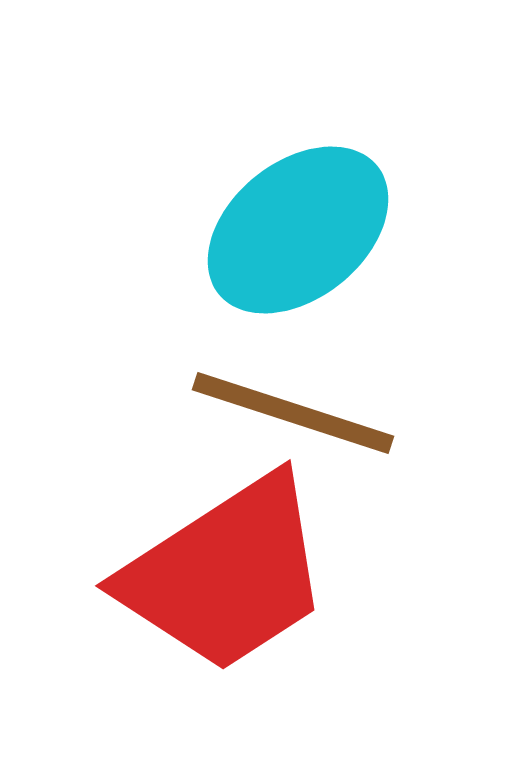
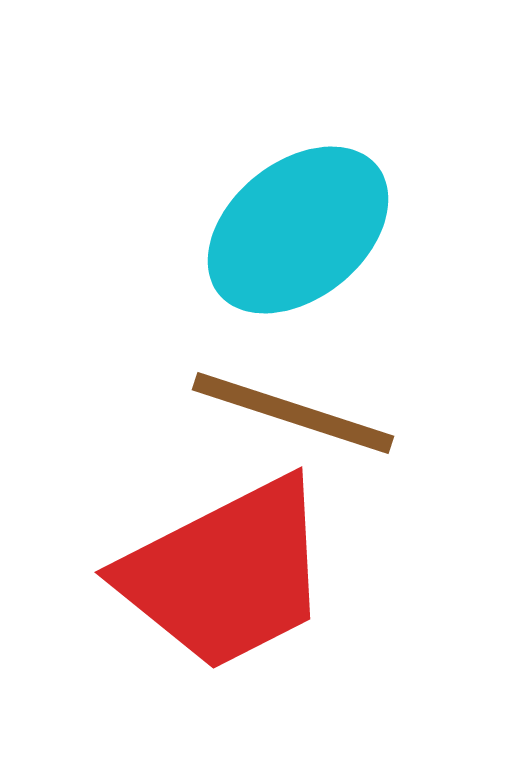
red trapezoid: rotated 6 degrees clockwise
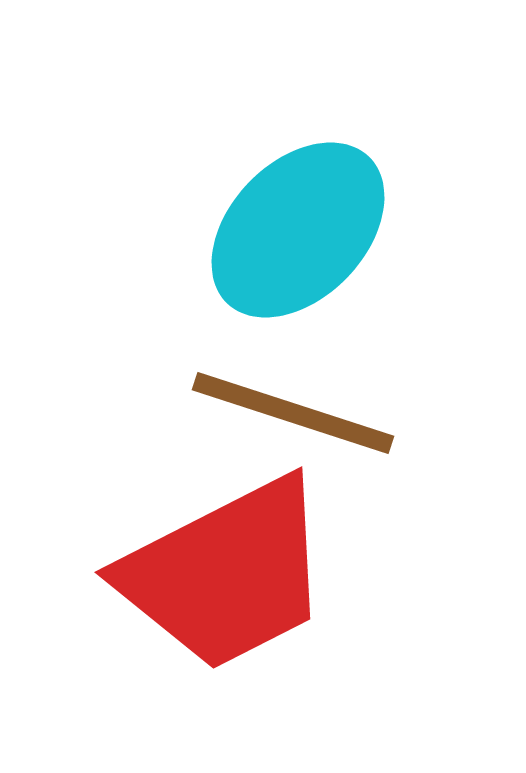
cyan ellipse: rotated 7 degrees counterclockwise
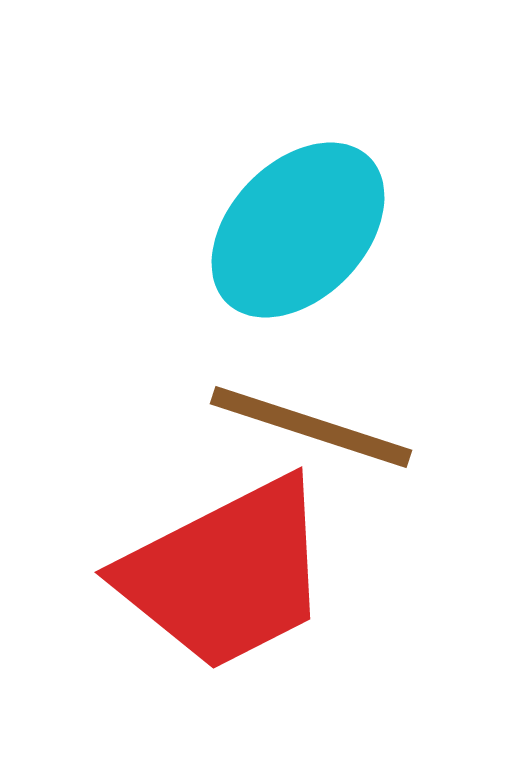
brown line: moved 18 px right, 14 px down
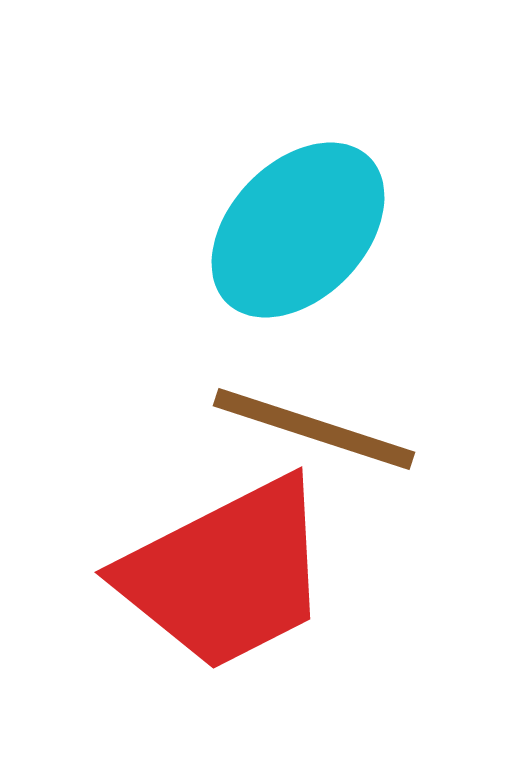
brown line: moved 3 px right, 2 px down
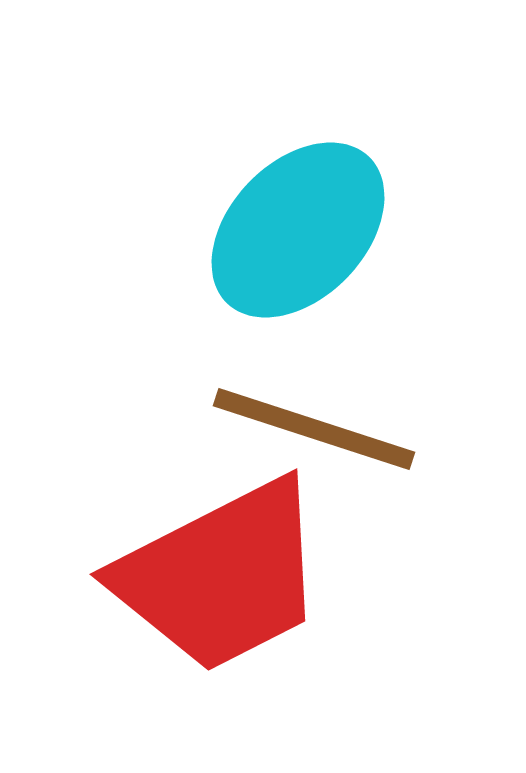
red trapezoid: moved 5 px left, 2 px down
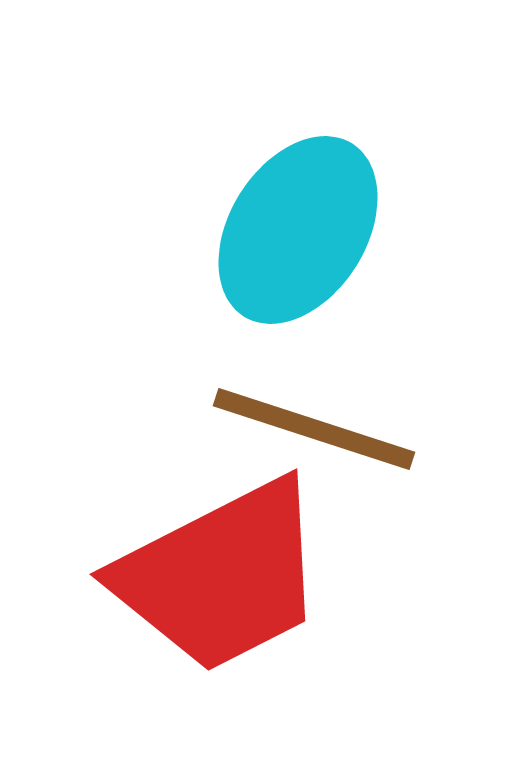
cyan ellipse: rotated 12 degrees counterclockwise
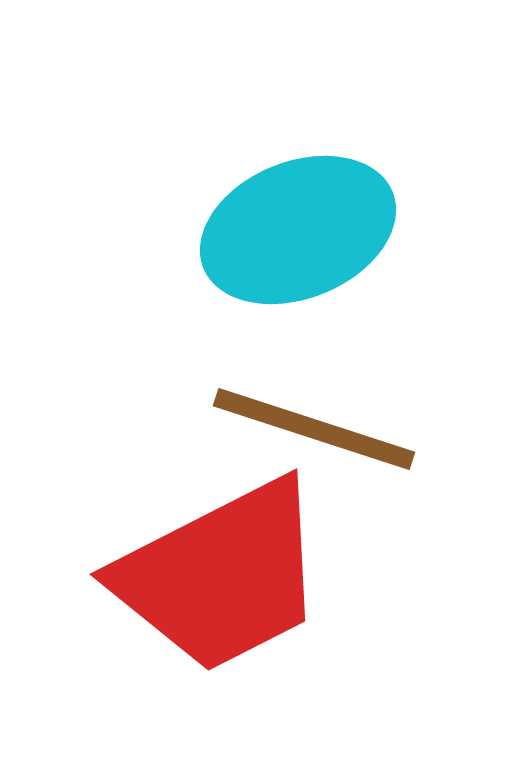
cyan ellipse: rotated 36 degrees clockwise
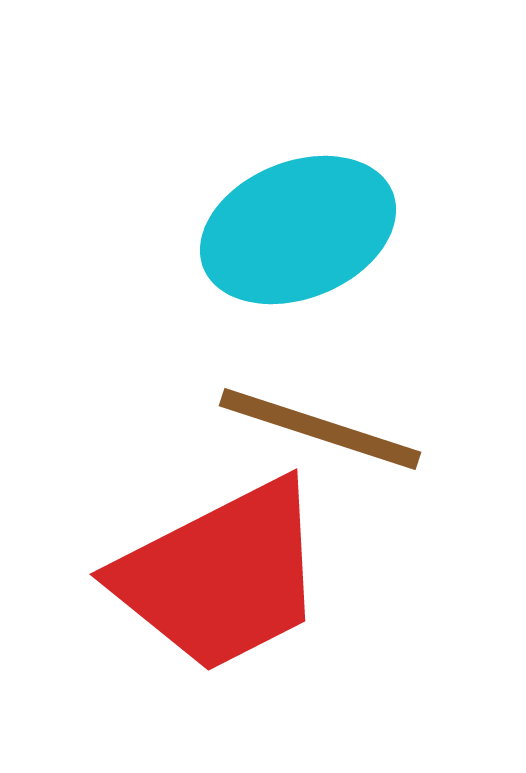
brown line: moved 6 px right
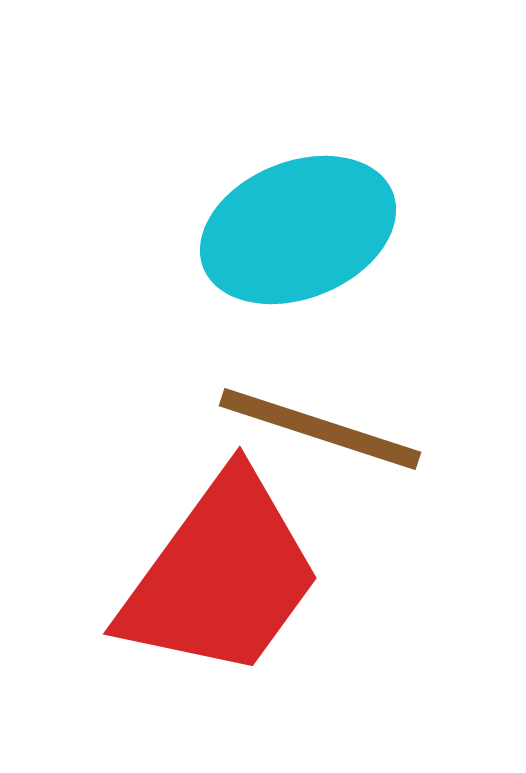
red trapezoid: rotated 27 degrees counterclockwise
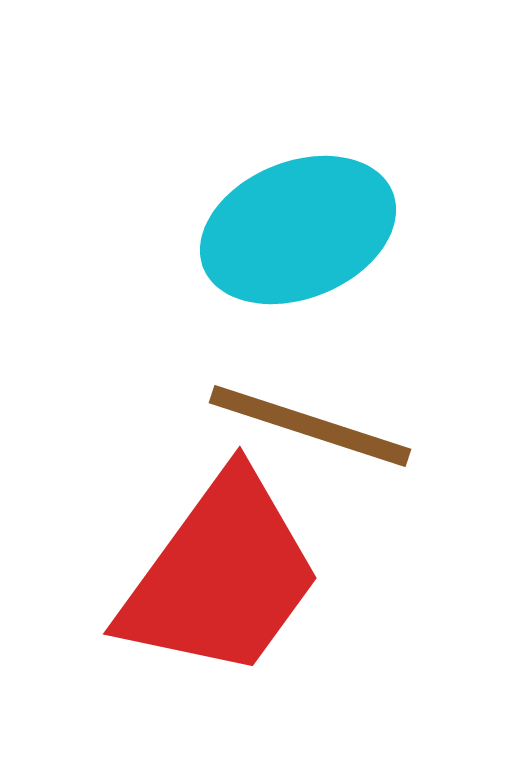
brown line: moved 10 px left, 3 px up
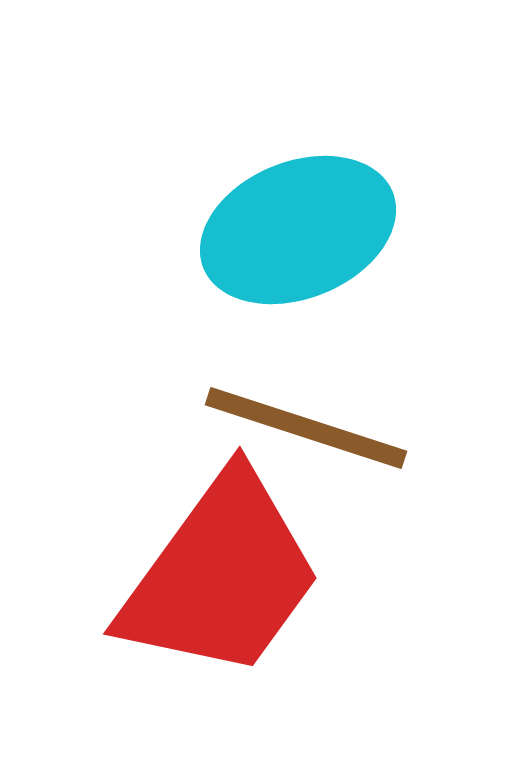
brown line: moved 4 px left, 2 px down
